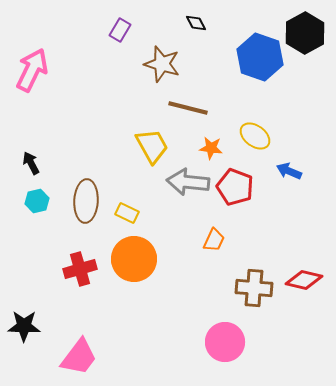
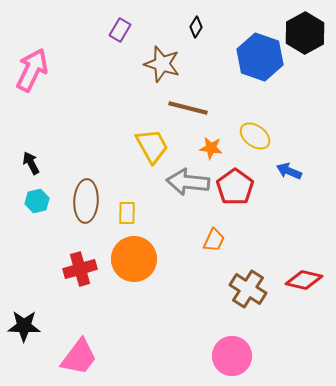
black diamond: moved 4 px down; rotated 60 degrees clockwise
red pentagon: rotated 15 degrees clockwise
yellow rectangle: rotated 65 degrees clockwise
brown cross: moved 6 px left, 1 px down; rotated 27 degrees clockwise
pink circle: moved 7 px right, 14 px down
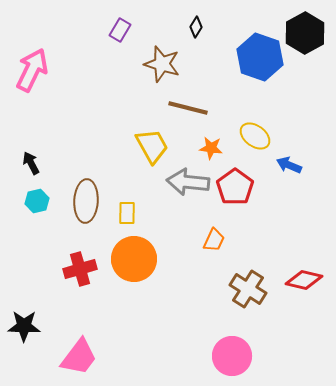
blue arrow: moved 6 px up
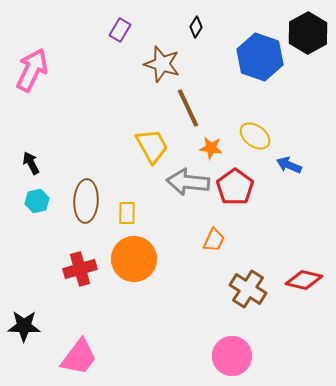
black hexagon: moved 3 px right
brown line: rotated 51 degrees clockwise
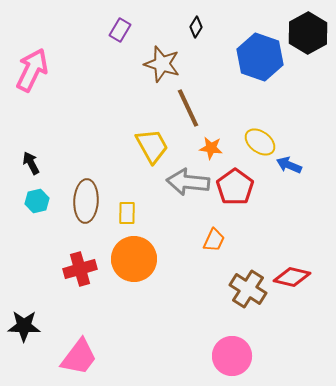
yellow ellipse: moved 5 px right, 6 px down
red diamond: moved 12 px left, 3 px up
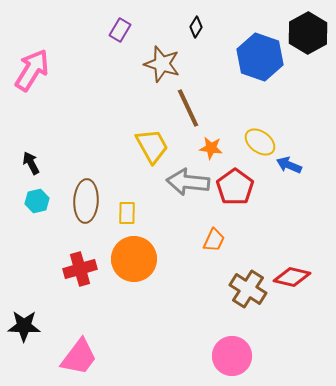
pink arrow: rotated 6 degrees clockwise
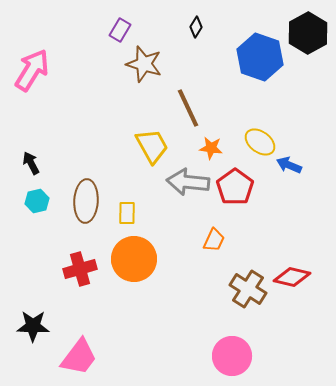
brown star: moved 18 px left
black star: moved 9 px right
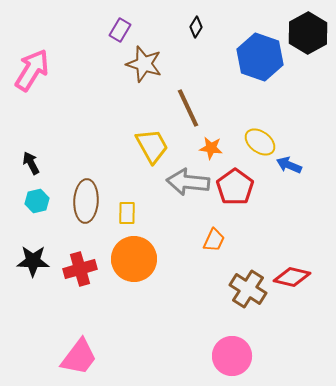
black star: moved 65 px up
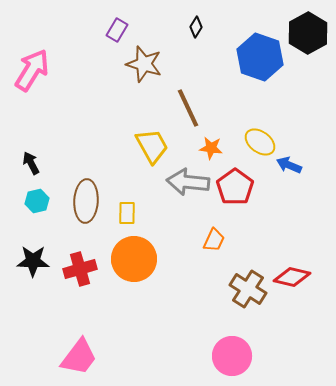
purple rectangle: moved 3 px left
